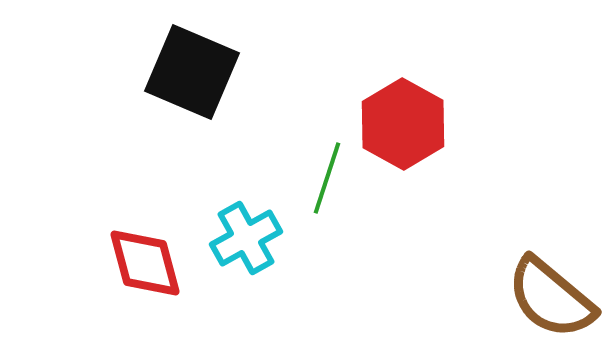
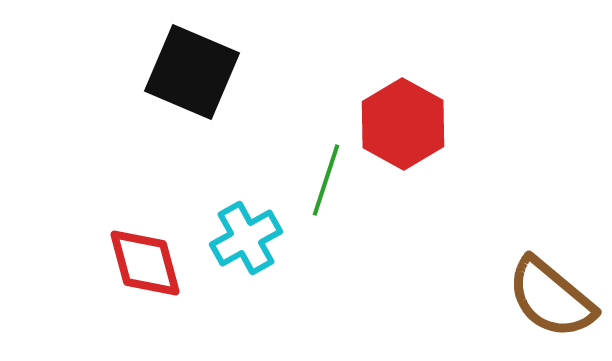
green line: moved 1 px left, 2 px down
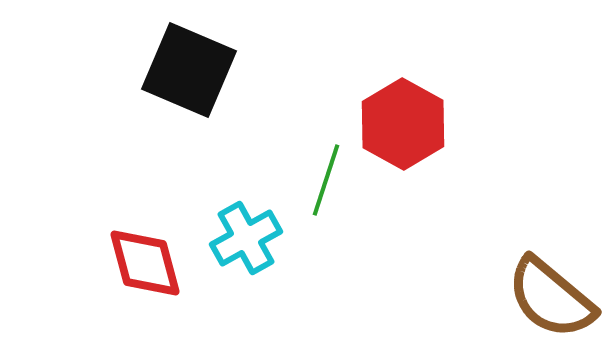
black square: moved 3 px left, 2 px up
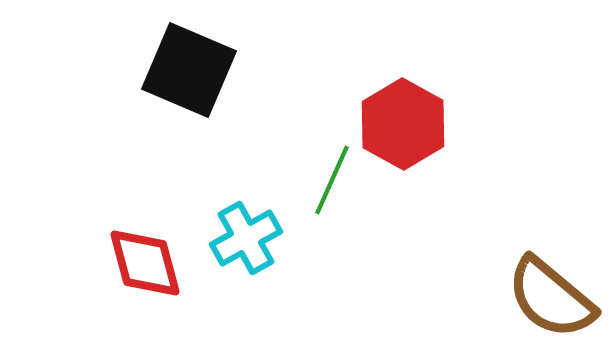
green line: moved 6 px right; rotated 6 degrees clockwise
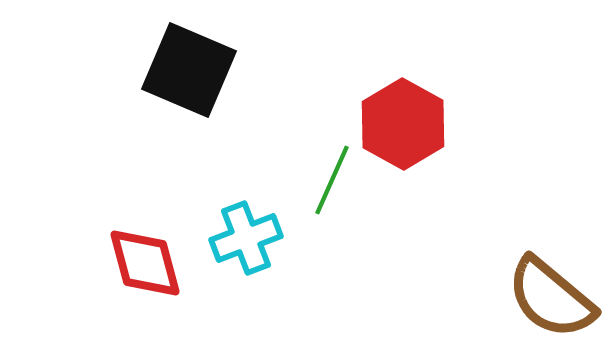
cyan cross: rotated 8 degrees clockwise
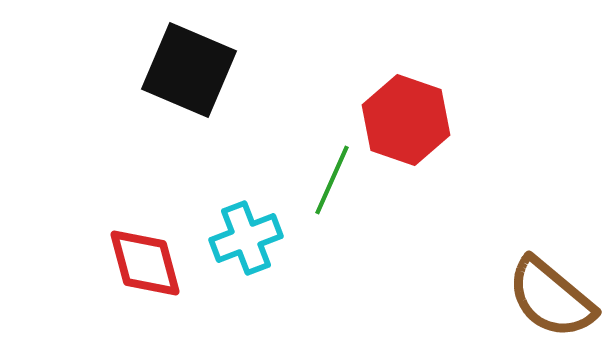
red hexagon: moved 3 px right, 4 px up; rotated 10 degrees counterclockwise
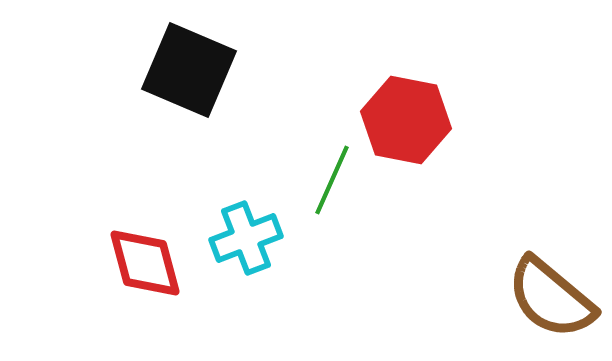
red hexagon: rotated 8 degrees counterclockwise
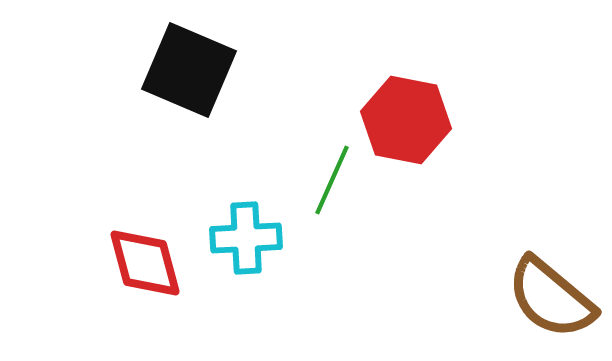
cyan cross: rotated 18 degrees clockwise
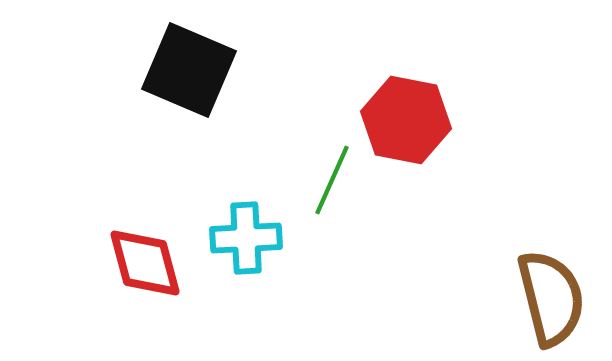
brown semicircle: rotated 144 degrees counterclockwise
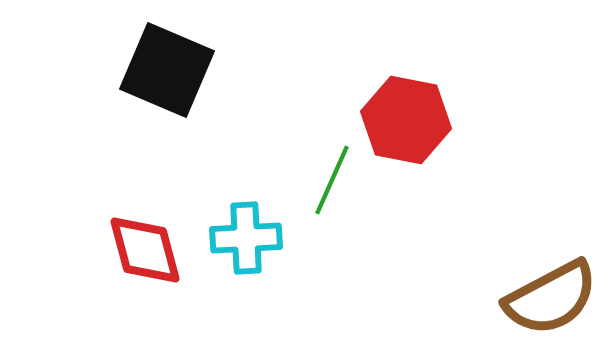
black square: moved 22 px left
red diamond: moved 13 px up
brown semicircle: rotated 76 degrees clockwise
